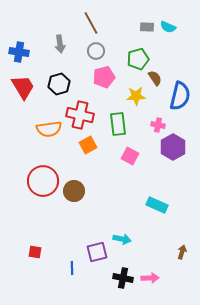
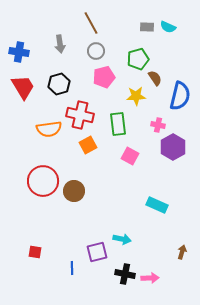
black cross: moved 2 px right, 4 px up
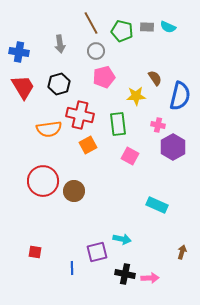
green pentagon: moved 16 px left, 28 px up; rotated 30 degrees clockwise
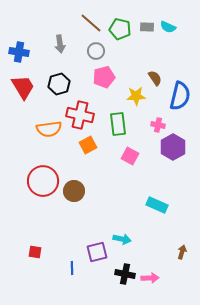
brown line: rotated 20 degrees counterclockwise
green pentagon: moved 2 px left, 2 px up
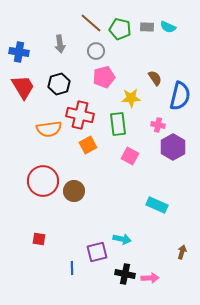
yellow star: moved 5 px left, 2 px down
red square: moved 4 px right, 13 px up
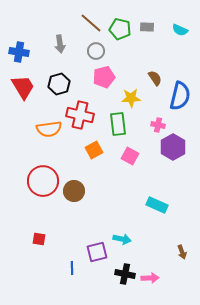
cyan semicircle: moved 12 px right, 3 px down
orange square: moved 6 px right, 5 px down
brown arrow: rotated 144 degrees clockwise
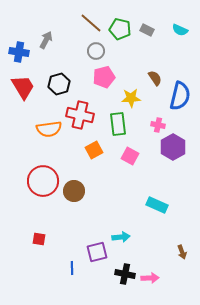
gray rectangle: moved 3 px down; rotated 24 degrees clockwise
gray arrow: moved 14 px left, 4 px up; rotated 144 degrees counterclockwise
cyan arrow: moved 1 px left, 2 px up; rotated 18 degrees counterclockwise
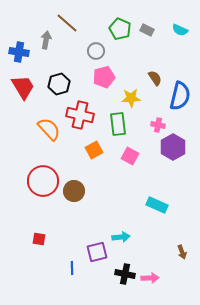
brown line: moved 24 px left
green pentagon: rotated 10 degrees clockwise
gray arrow: rotated 18 degrees counterclockwise
orange semicircle: rotated 125 degrees counterclockwise
